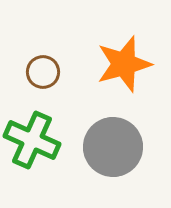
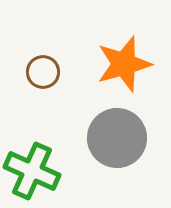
green cross: moved 31 px down
gray circle: moved 4 px right, 9 px up
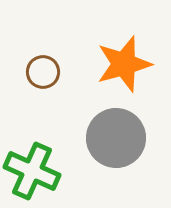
gray circle: moved 1 px left
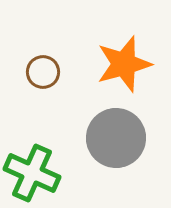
green cross: moved 2 px down
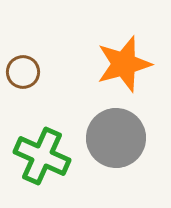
brown circle: moved 20 px left
green cross: moved 10 px right, 17 px up
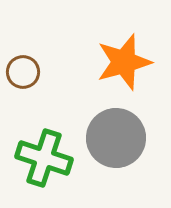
orange star: moved 2 px up
green cross: moved 2 px right, 2 px down; rotated 6 degrees counterclockwise
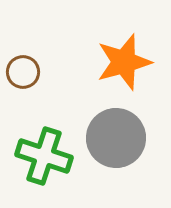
green cross: moved 2 px up
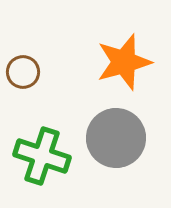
green cross: moved 2 px left
